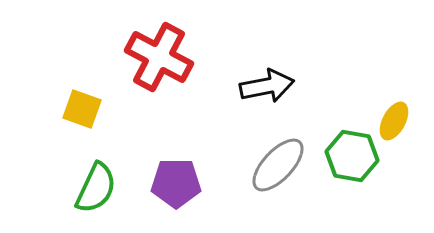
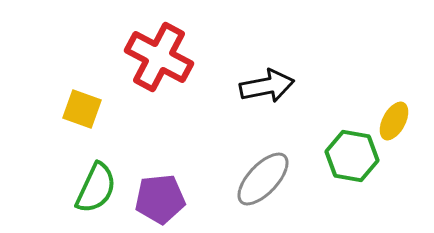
gray ellipse: moved 15 px left, 14 px down
purple pentagon: moved 16 px left, 16 px down; rotated 6 degrees counterclockwise
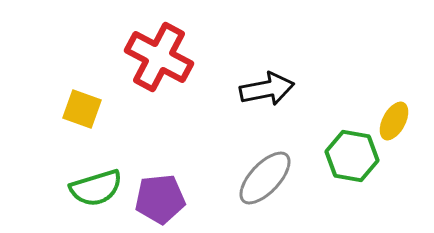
black arrow: moved 3 px down
gray ellipse: moved 2 px right, 1 px up
green semicircle: rotated 48 degrees clockwise
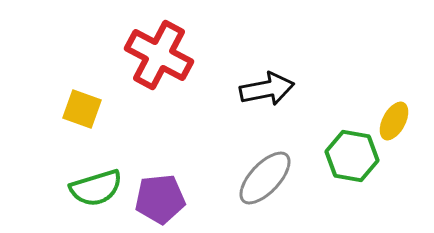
red cross: moved 2 px up
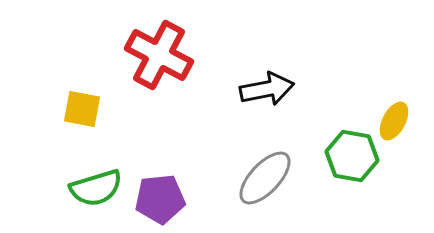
yellow square: rotated 9 degrees counterclockwise
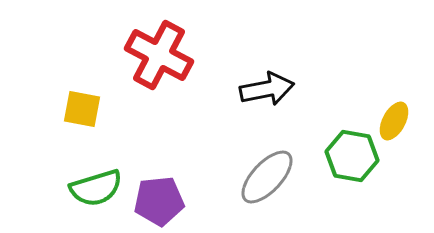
gray ellipse: moved 2 px right, 1 px up
purple pentagon: moved 1 px left, 2 px down
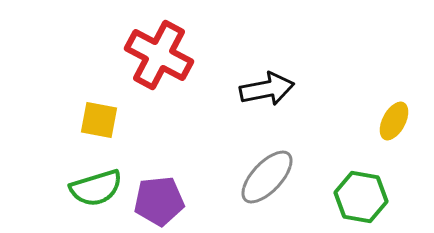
yellow square: moved 17 px right, 11 px down
green hexagon: moved 9 px right, 41 px down
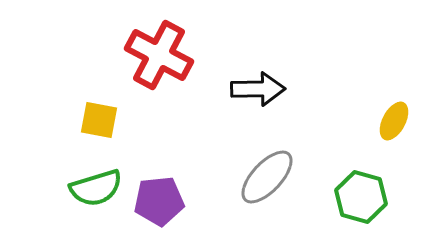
black arrow: moved 9 px left; rotated 10 degrees clockwise
green hexagon: rotated 6 degrees clockwise
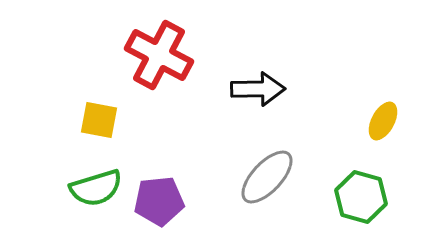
yellow ellipse: moved 11 px left
